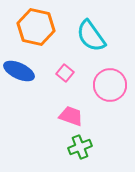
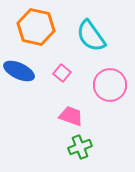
pink square: moved 3 px left
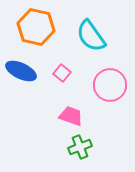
blue ellipse: moved 2 px right
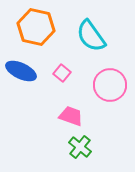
green cross: rotated 30 degrees counterclockwise
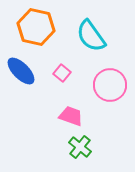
blue ellipse: rotated 20 degrees clockwise
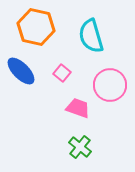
cyan semicircle: rotated 20 degrees clockwise
pink trapezoid: moved 7 px right, 8 px up
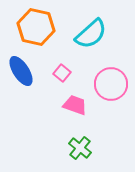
cyan semicircle: moved 2 px up; rotated 116 degrees counterclockwise
blue ellipse: rotated 12 degrees clockwise
pink circle: moved 1 px right, 1 px up
pink trapezoid: moved 3 px left, 3 px up
green cross: moved 1 px down
